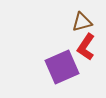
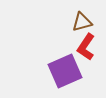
purple square: moved 3 px right, 4 px down
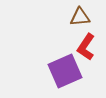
brown triangle: moved 2 px left, 5 px up; rotated 10 degrees clockwise
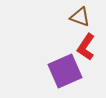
brown triangle: rotated 25 degrees clockwise
